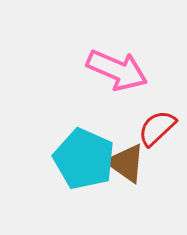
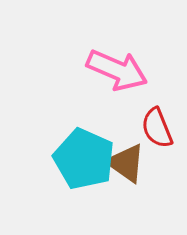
red semicircle: rotated 69 degrees counterclockwise
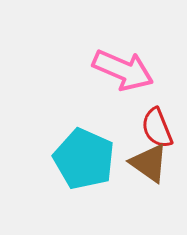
pink arrow: moved 6 px right
brown triangle: moved 23 px right
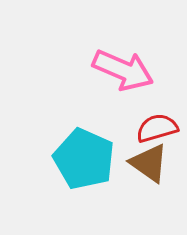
red semicircle: rotated 96 degrees clockwise
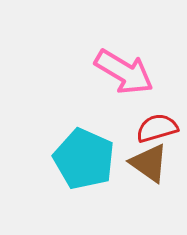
pink arrow: moved 1 px right, 2 px down; rotated 8 degrees clockwise
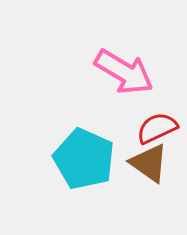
red semicircle: rotated 9 degrees counterclockwise
